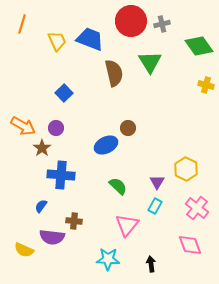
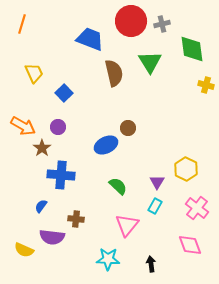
yellow trapezoid: moved 23 px left, 32 px down
green diamond: moved 7 px left, 3 px down; rotated 28 degrees clockwise
purple circle: moved 2 px right, 1 px up
brown cross: moved 2 px right, 2 px up
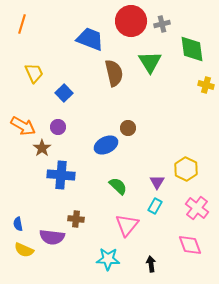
blue semicircle: moved 23 px left, 18 px down; rotated 48 degrees counterclockwise
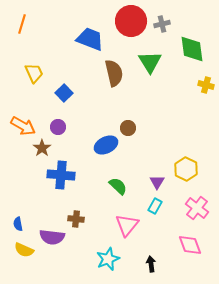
cyan star: rotated 25 degrees counterclockwise
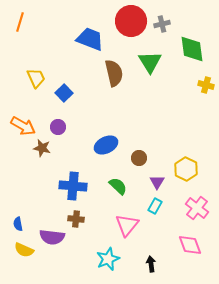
orange line: moved 2 px left, 2 px up
yellow trapezoid: moved 2 px right, 5 px down
brown circle: moved 11 px right, 30 px down
brown star: rotated 24 degrees counterclockwise
blue cross: moved 12 px right, 11 px down
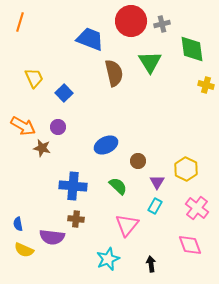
yellow trapezoid: moved 2 px left
brown circle: moved 1 px left, 3 px down
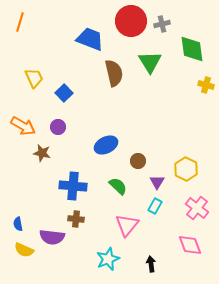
brown star: moved 5 px down
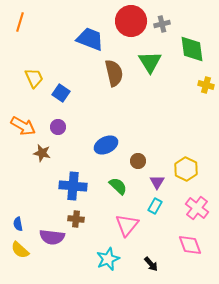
blue square: moved 3 px left; rotated 12 degrees counterclockwise
yellow semicircle: moved 4 px left; rotated 18 degrees clockwise
black arrow: rotated 147 degrees clockwise
